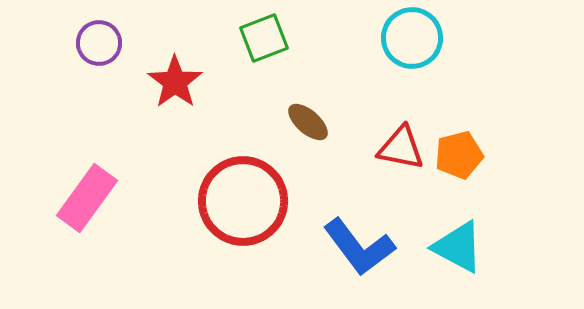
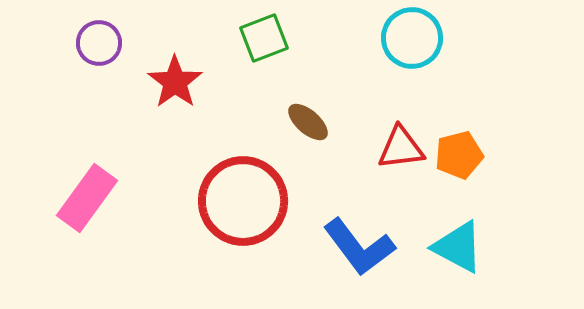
red triangle: rotated 18 degrees counterclockwise
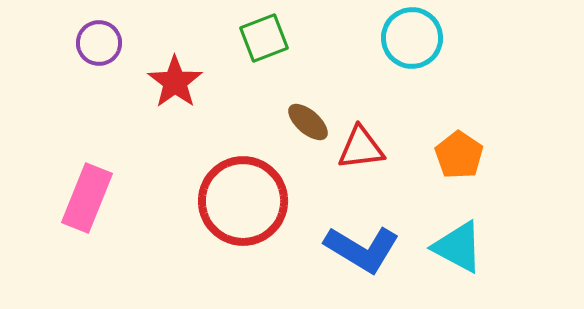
red triangle: moved 40 px left
orange pentagon: rotated 24 degrees counterclockwise
pink rectangle: rotated 14 degrees counterclockwise
blue L-shape: moved 3 px right, 2 px down; rotated 22 degrees counterclockwise
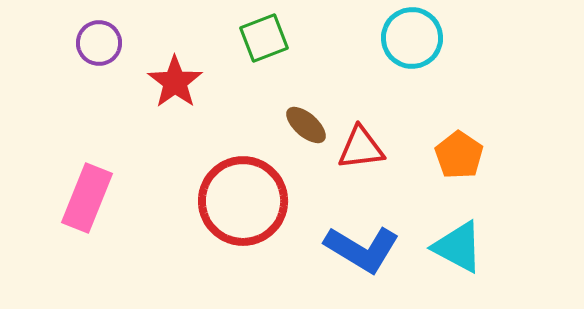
brown ellipse: moved 2 px left, 3 px down
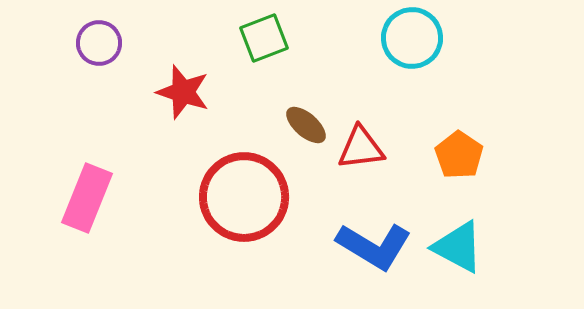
red star: moved 8 px right, 10 px down; rotated 18 degrees counterclockwise
red circle: moved 1 px right, 4 px up
blue L-shape: moved 12 px right, 3 px up
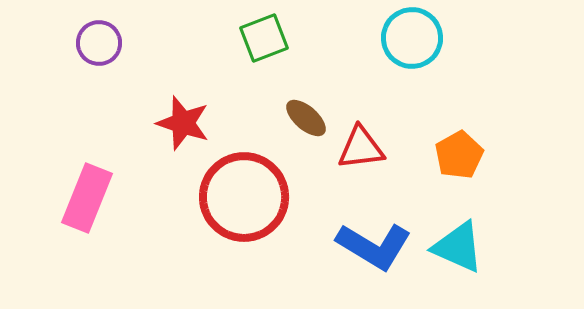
red star: moved 31 px down
brown ellipse: moved 7 px up
orange pentagon: rotated 9 degrees clockwise
cyan triangle: rotated 4 degrees counterclockwise
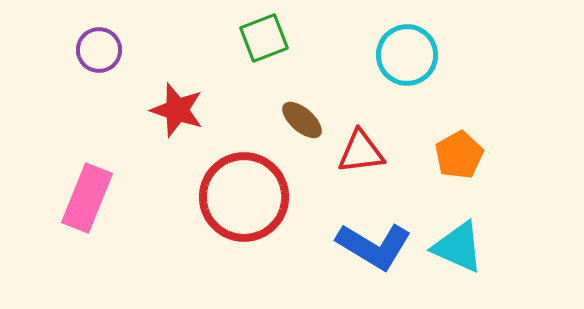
cyan circle: moved 5 px left, 17 px down
purple circle: moved 7 px down
brown ellipse: moved 4 px left, 2 px down
red star: moved 6 px left, 13 px up
red triangle: moved 4 px down
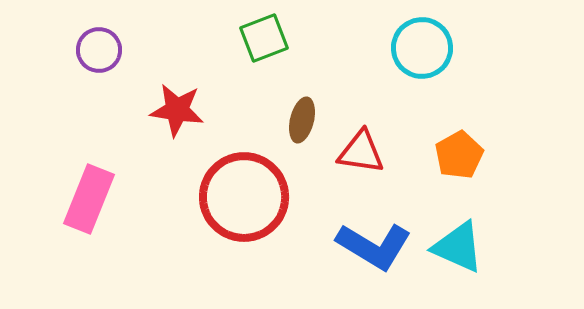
cyan circle: moved 15 px right, 7 px up
red star: rotated 10 degrees counterclockwise
brown ellipse: rotated 63 degrees clockwise
red triangle: rotated 15 degrees clockwise
pink rectangle: moved 2 px right, 1 px down
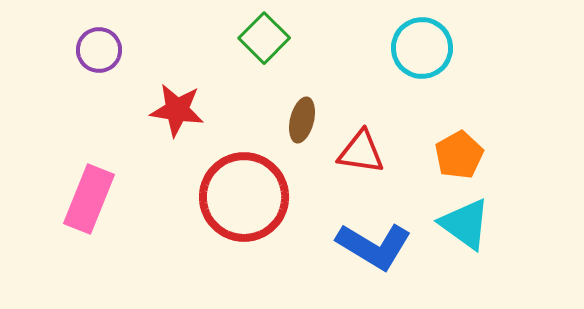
green square: rotated 24 degrees counterclockwise
cyan triangle: moved 7 px right, 23 px up; rotated 12 degrees clockwise
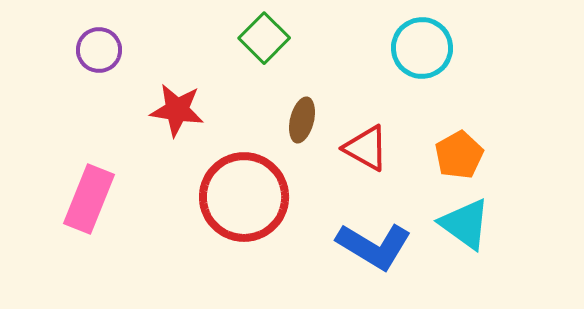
red triangle: moved 5 px right, 4 px up; rotated 21 degrees clockwise
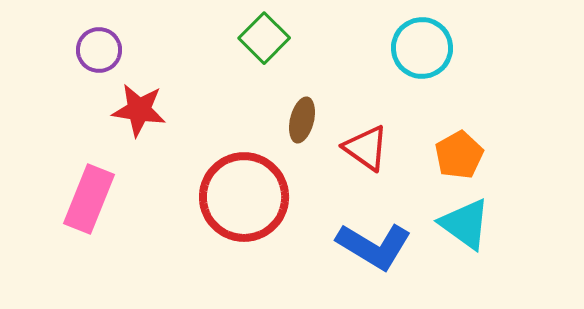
red star: moved 38 px left
red triangle: rotated 6 degrees clockwise
